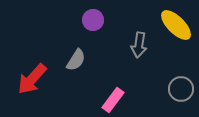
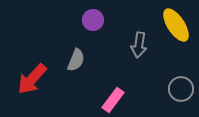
yellow ellipse: rotated 12 degrees clockwise
gray semicircle: rotated 10 degrees counterclockwise
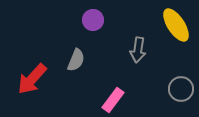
gray arrow: moved 1 px left, 5 px down
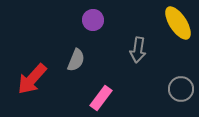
yellow ellipse: moved 2 px right, 2 px up
pink rectangle: moved 12 px left, 2 px up
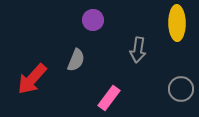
yellow ellipse: moved 1 px left; rotated 32 degrees clockwise
pink rectangle: moved 8 px right
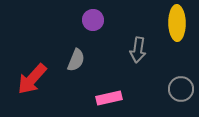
pink rectangle: rotated 40 degrees clockwise
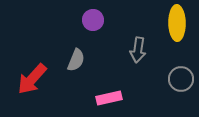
gray circle: moved 10 px up
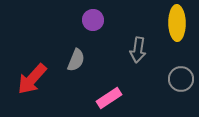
pink rectangle: rotated 20 degrees counterclockwise
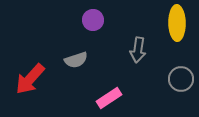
gray semicircle: rotated 50 degrees clockwise
red arrow: moved 2 px left
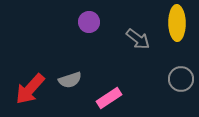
purple circle: moved 4 px left, 2 px down
gray arrow: moved 11 px up; rotated 60 degrees counterclockwise
gray semicircle: moved 6 px left, 20 px down
red arrow: moved 10 px down
